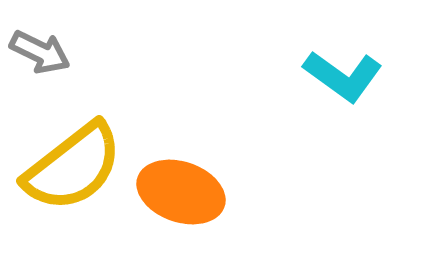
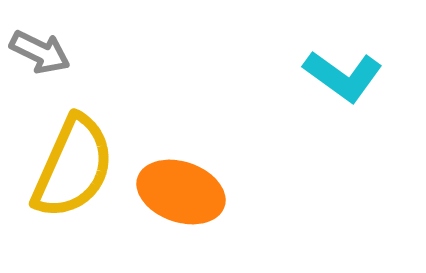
yellow semicircle: rotated 28 degrees counterclockwise
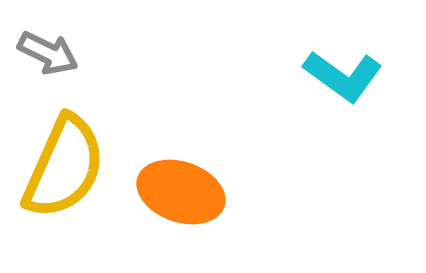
gray arrow: moved 8 px right, 1 px down
yellow semicircle: moved 9 px left
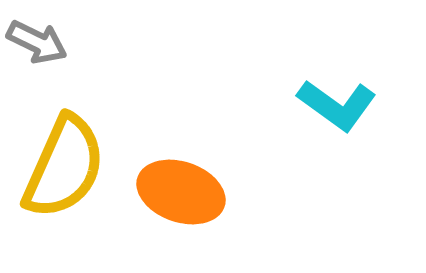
gray arrow: moved 11 px left, 11 px up
cyan L-shape: moved 6 px left, 29 px down
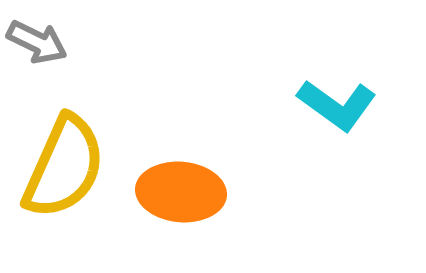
orange ellipse: rotated 14 degrees counterclockwise
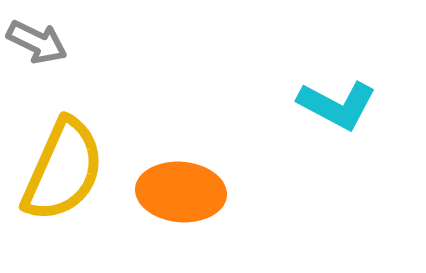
cyan L-shape: rotated 8 degrees counterclockwise
yellow semicircle: moved 1 px left, 3 px down
